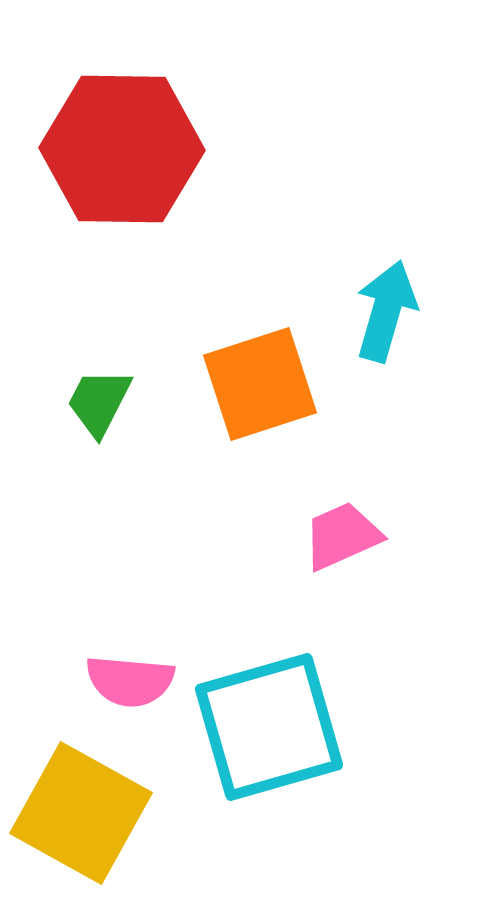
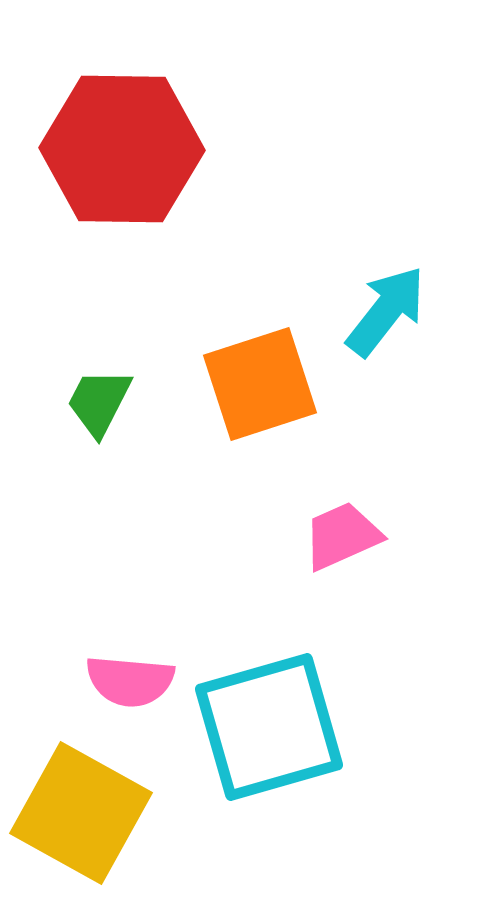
cyan arrow: rotated 22 degrees clockwise
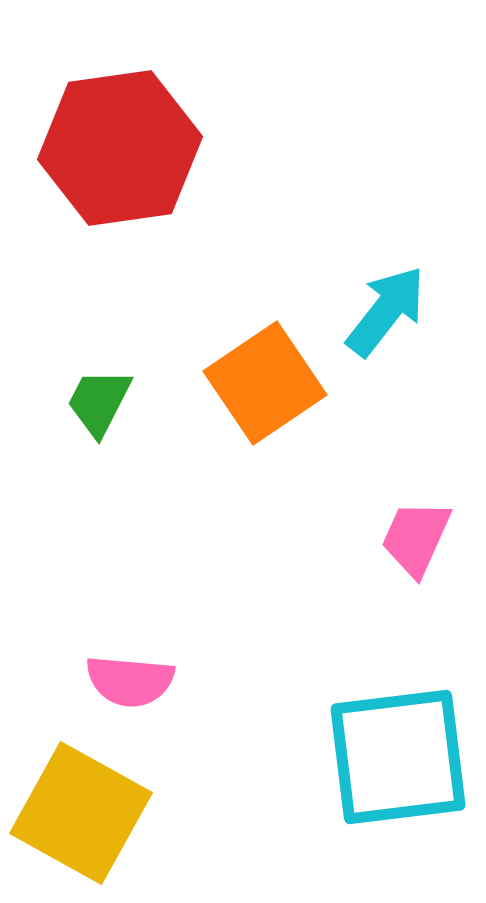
red hexagon: moved 2 px left, 1 px up; rotated 9 degrees counterclockwise
orange square: moved 5 px right, 1 px up; rotated 16 degrees counterclockwise
pink trapezoid: moved 74 px right, 2 px down; rotated 42 degrees counterclockwise
cyan square: moved 129 px right, 30 px down; rotated 9 degrees clockwise
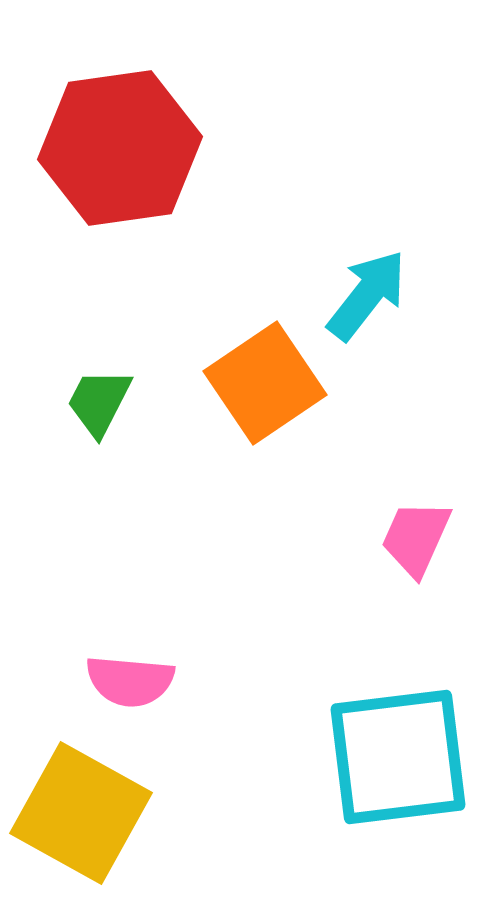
cyan arrow: moved 19 px left, 16 px up
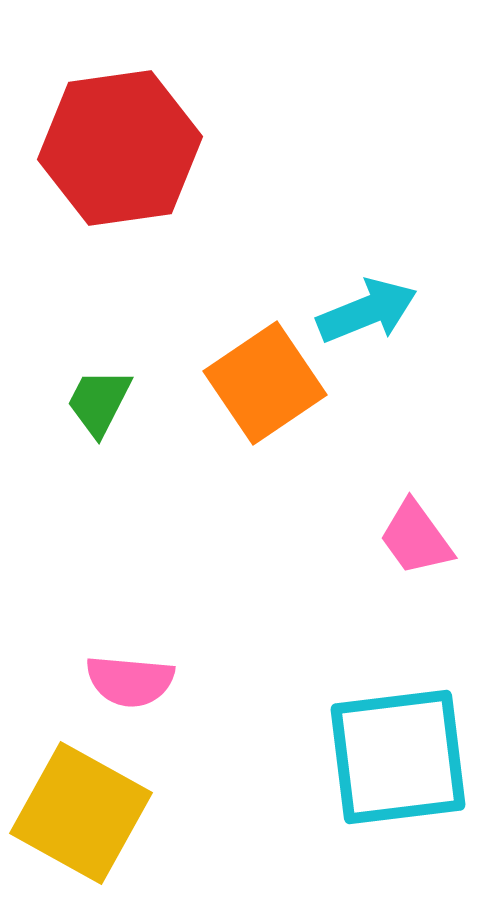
cyan arrow: moved 16 px down; rotated 30 degrees clockwise
pink trapezoid: rotated 60 degrees counterclockwise
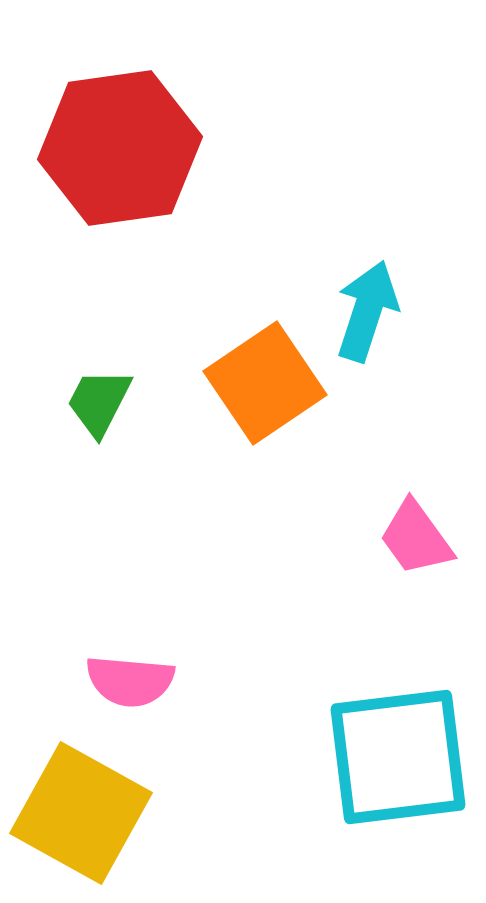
cyan arrow: rotated 50 degrees counterclockwise
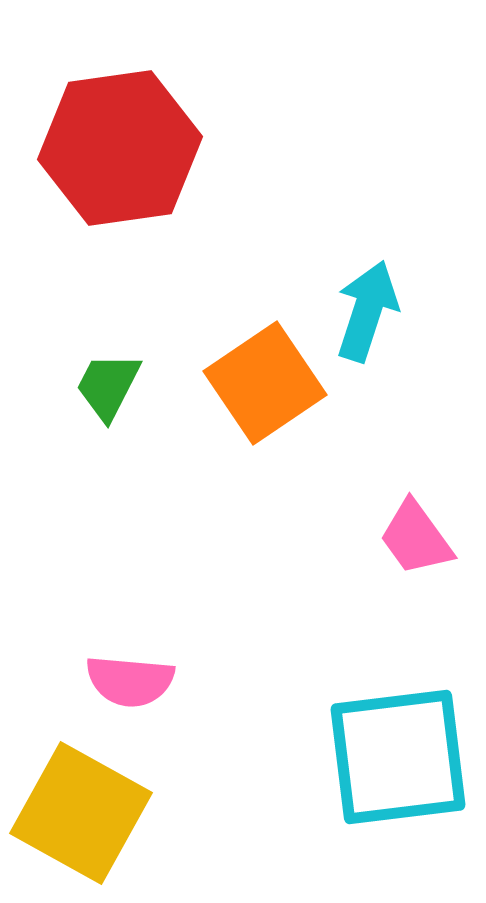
green trapezoid: moved 9 px right, 16 px up
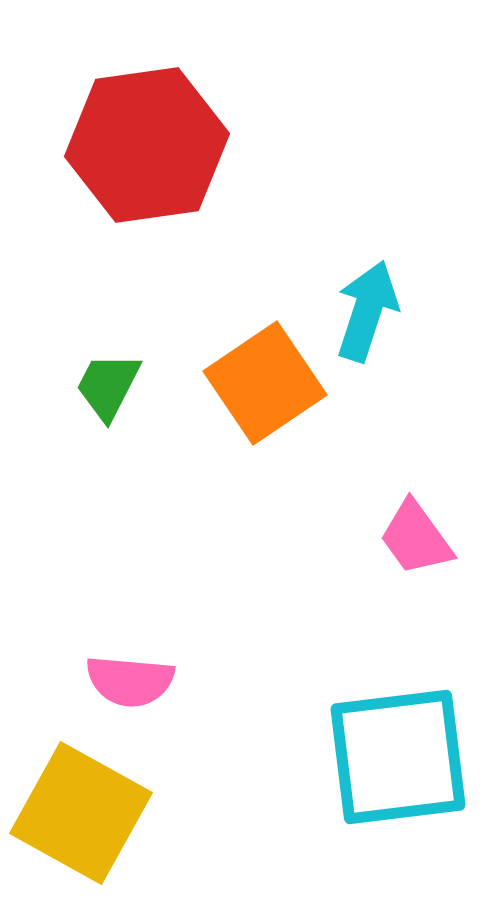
red hexagon: moved 27 px right, 3 px up
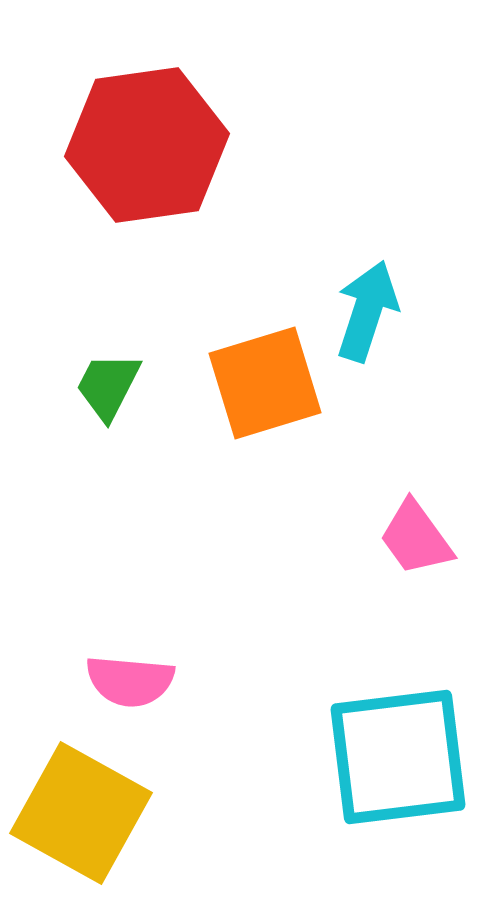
orange square: rotated 17 degrees clockwise
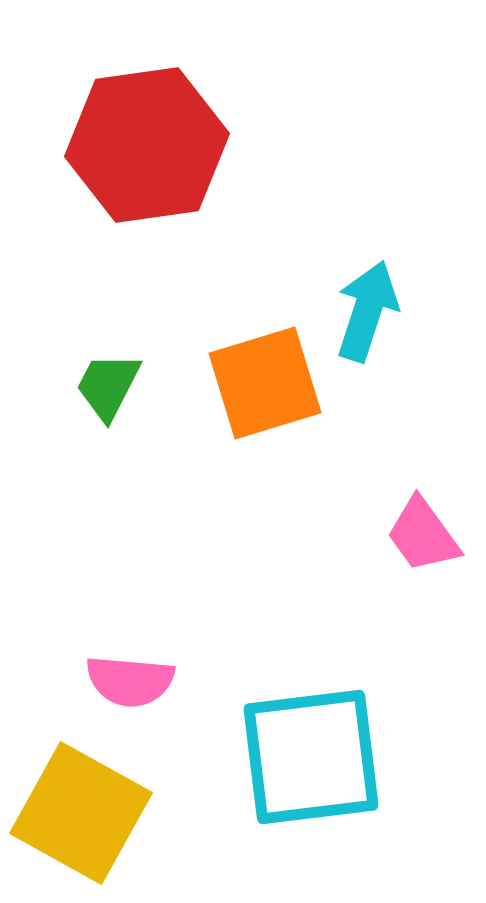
pink trapezoid: moved 7 px right, 3 px up
cyan square: moved 87 px left
